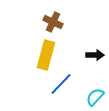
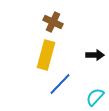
blue line: moved 1 px left
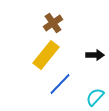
brown cross: moved 1 px down; rotated 30 degrees clockwise
yellow rectangle: rotated 24 degrees clockwise
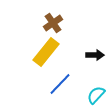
yellow rectangle: moved 3 px up
cyan semicircle: moved 1 px right, 2 px up
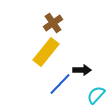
black arrow: moved 13 px left, 15 px down
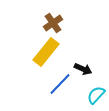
black arrow: moved 1 px right, 1 px up; rotated 24 degrees clockwise
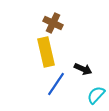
brown cross: rotated 30 degrees counterclockwise
yellow rectangle: rotated 52 degrees counterclockwise
blue line: moved 4 px left; rotated 10 degrees counterclockwise
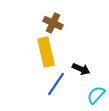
black arrow: moved 2 px left
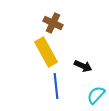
yellow rectangle: rotated 16 degrees counterclockwise
black arrow: moved 2 px right, 3 px up
blue line: moved 2 px down; rotated 40 degrees counterclockwise
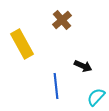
brown cross: moved 9 px right, 3 px up; rotated 24 degrees clockwise
yellow rectangle: moved 24 px left, 8 px up
cyan semicircle: moved 2 px down
